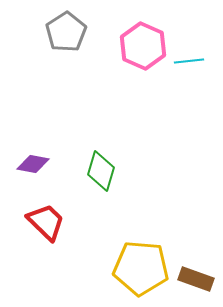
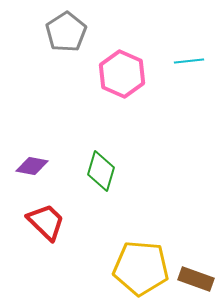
pink hexagon: moved 21 px left, 28 px down
purple diamond: moved 1 px left, 2 px down
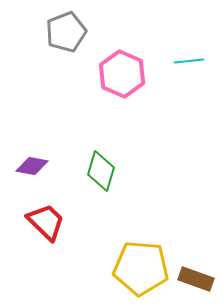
gray pentagon: rotated 12 degrees clockwise
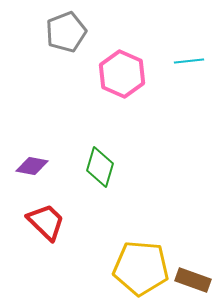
green diamond: moved 1 px left, 4 px up
brown rectangle: moved 3 px left, 1 px down
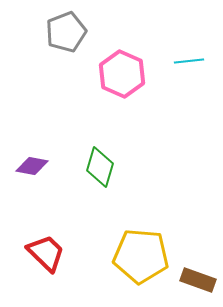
red trapezoid: moved 31 px down
yellow pentagon: moved 12 px up
brown rectangle: moved 5 px right
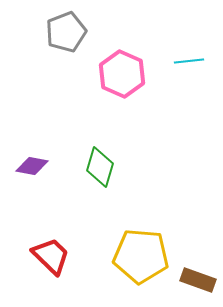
red trapezoid: moved 5 px right, 3 px down
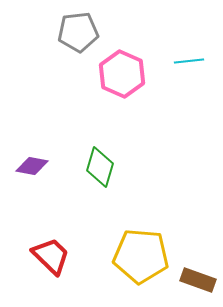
gray pentagon: moved 12 px right; rotated 15 degrees clockwise
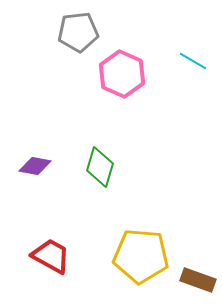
cyan line: moved 4 px right; rotated 36 degrees clockwise
purple diamond: moved 3 px right
red trapezoid: rotated 15 degrees counterclockwise
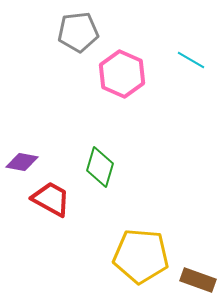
cyan line: moved 2 px left, 1 px up
purple diamond: moved 13 px left, 4 px up
red trapezoid: moved 57 px up
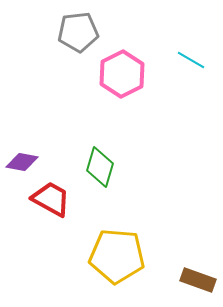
pink hexagon: rotated 9 degrees clockwise
yellow pentagon: moved 24 px left
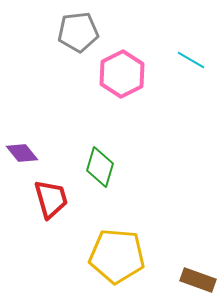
purple diamond: moved 9 px up; rotated 40 degrees clockwise
red trapezoid: rotated 45 degrees clockwise
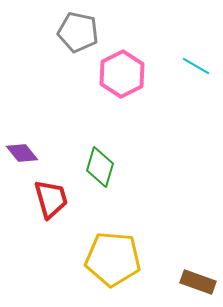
gray pentagon: rotated 18 degrees clockwise
cyan line: moved 5 px right, 6 px down
yellow pentagon: moved 4 px left, 3 px down
brown rectangle: moved 2 px down
